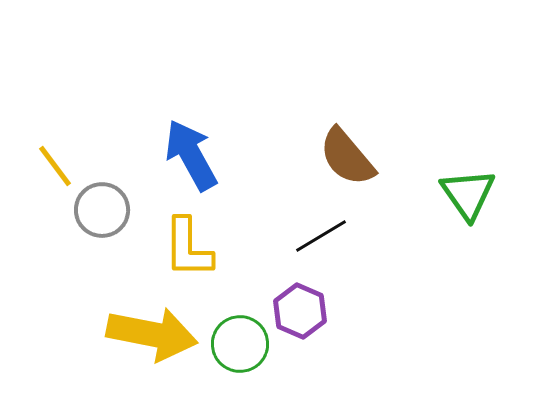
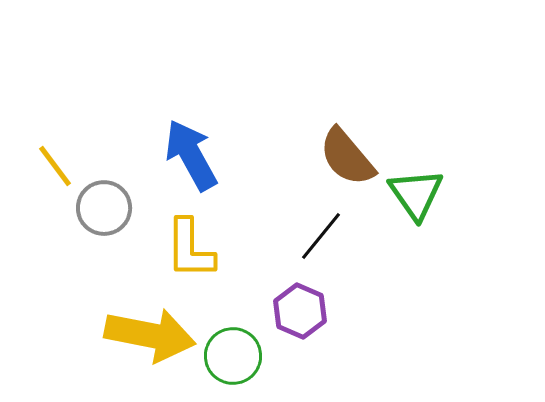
green triangle: moved 52 px left
gray circle: moved 2 px right, 2 px up
black line: rotated 20 degrees counterclockwise
yellow L-shape: moved 2 px right, 1 px down
yellow arrow: moved 2 px left, 1 px down
green circle: moved 7 px left, 12 px down
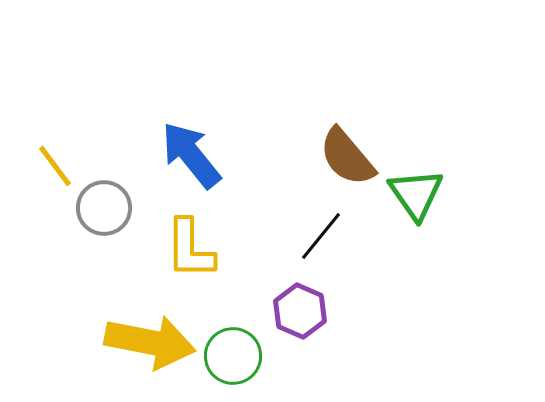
blue arrow: rotated 10 degrees counterclockwise
yellow arrow: moved 7 px down
